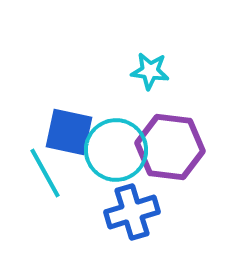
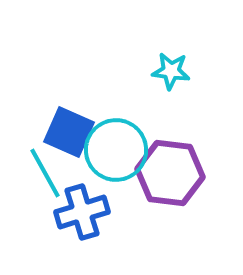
cyan star: moved 21 px right
blue square: rotated 12 degrees clockwise
purple hexagon: moved 26 px down
blue cross: moved 50 px left
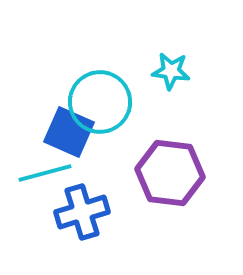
cyan circle: moved 16 px left, 48 px up
cyan line: rotated 76 degrees counterclockwise
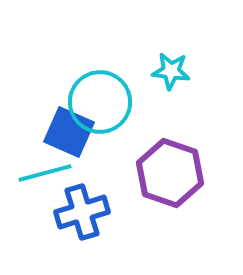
purple hexagon: rotated 12 degrees clockwise
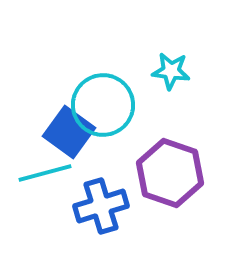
cyan circle: moved 3 px right, 3 px down
blue square: rotated 12 degrees clockwise
blue cross: moved 19 px right, 6 px up
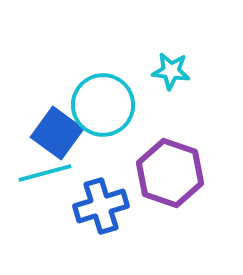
blue square: moved 12 px left, 1 px down
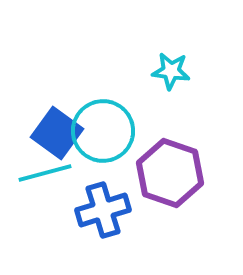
cyan circle: moved 26 px down
blue cross: moved 2 px right, 4 px down
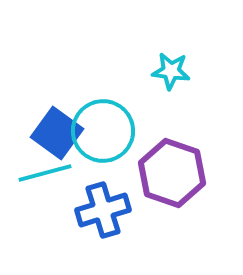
purple hexagon: moved 2 px right
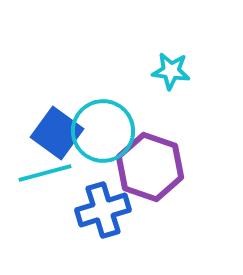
purple hexagon: moved 22 px left, 6 px up
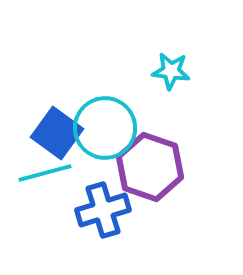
cyan circle: moved 2 px right, 3 px up
